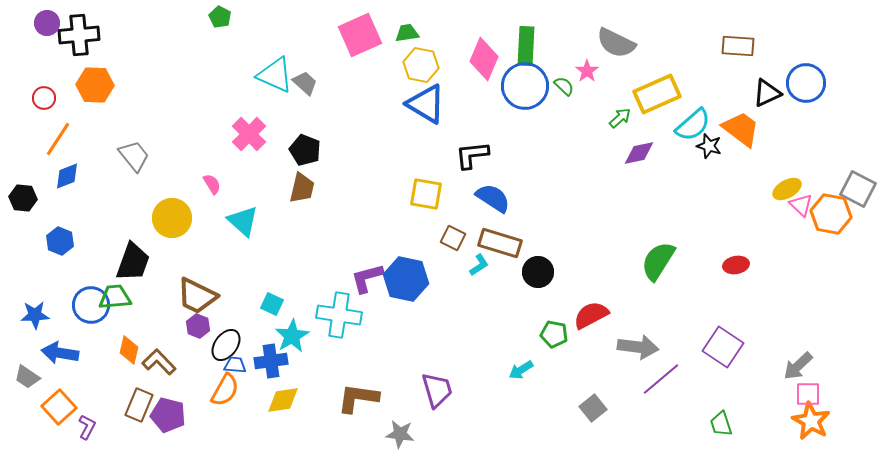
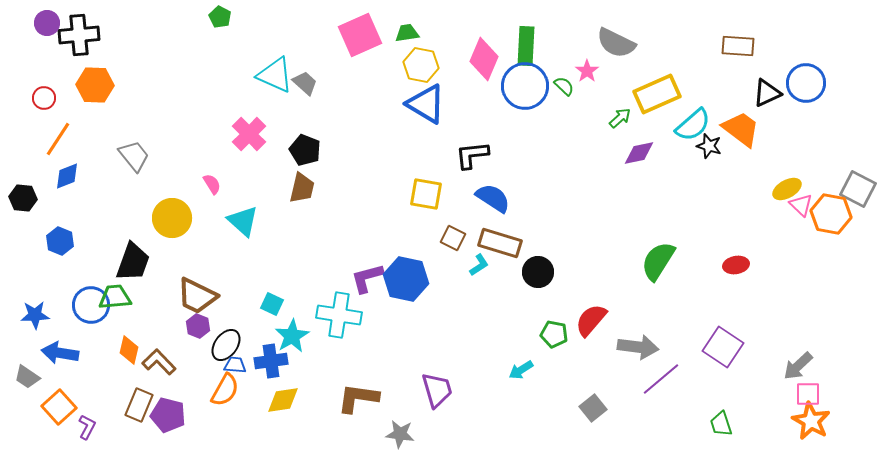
red semicircle at (591, 315): moved 5 px down; rotated 21 degrees counterclockwise
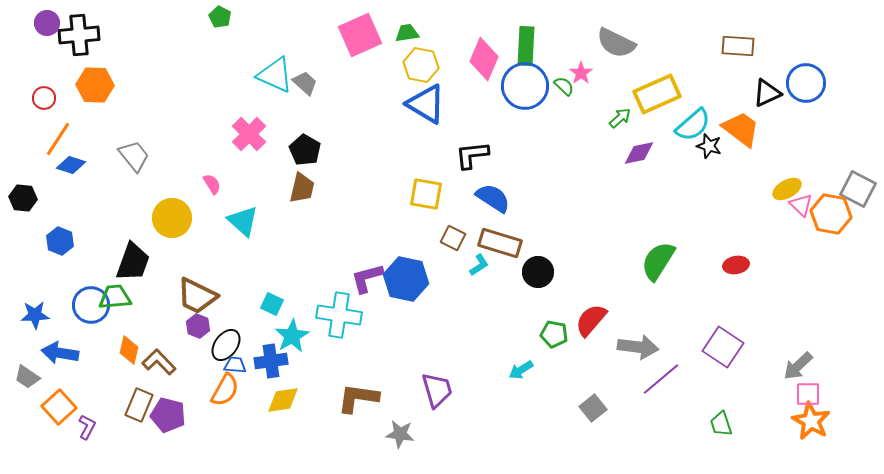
pink star at (587, 71): moved 6 px left, 2 px down
black pentagon at (305, 150): rotated 8 degrees clockwise
blue diamond at (67, 176): moved 4 px right, 11 px up; rotated 40 degrees clockwise
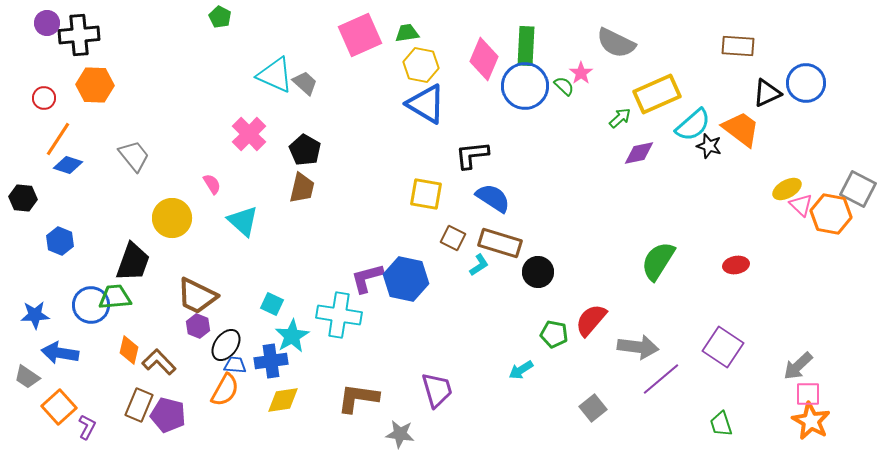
blue diamond at (71, 165): moved 3 px left
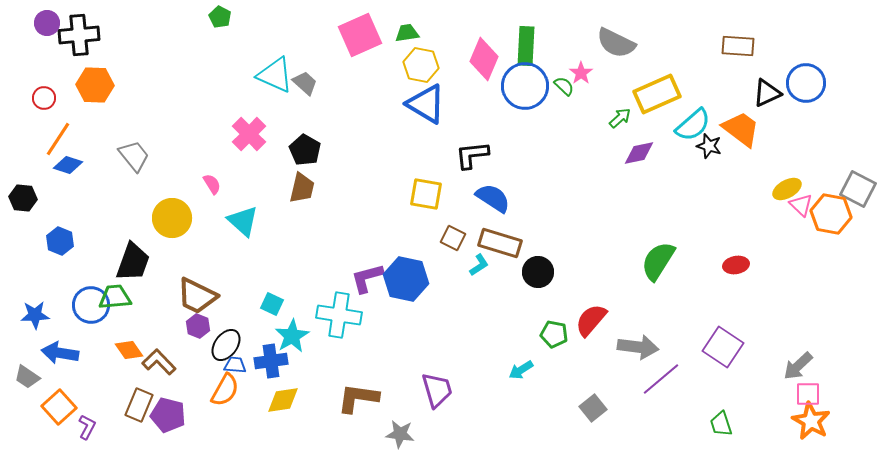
orange diamond at (129, 350): rotated 48 degrees counterclockwise
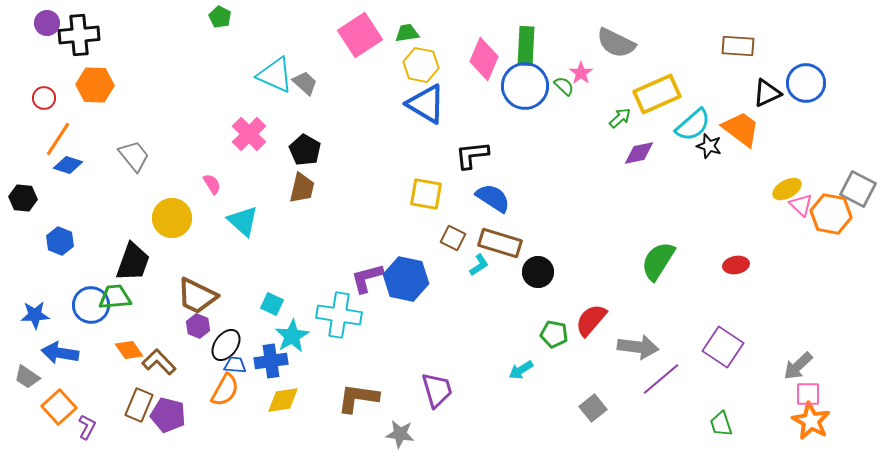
pink square at (360, 35): rotated 9 degrees counterclockwise
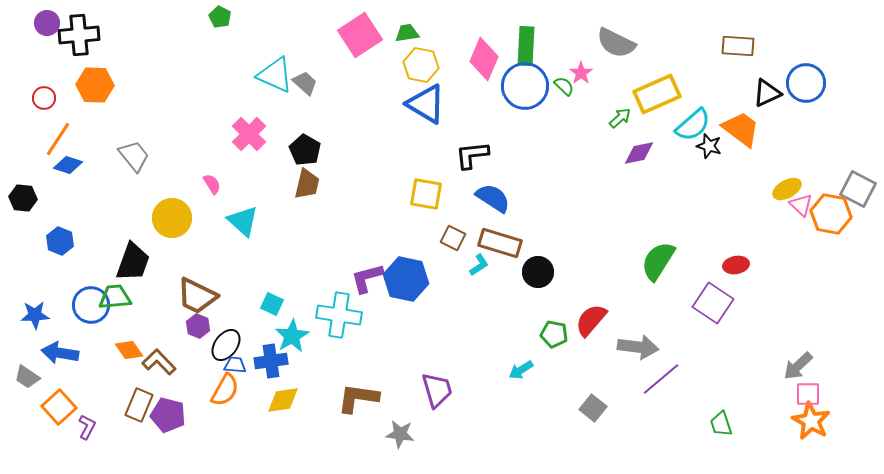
brown trapezoid at (302, 188): moved 5 px right, 4 px up
purple square at (723, 347): moved 10 px left, 44 px up
gray square at (593, 408): rotated 12 degrees counterclockwise
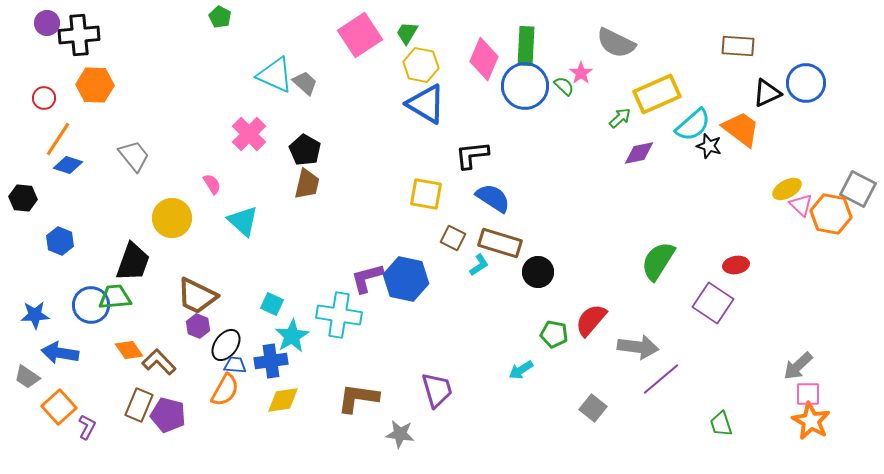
green trapezoid at (407, 33): rotated 50 degrees counterclockwise
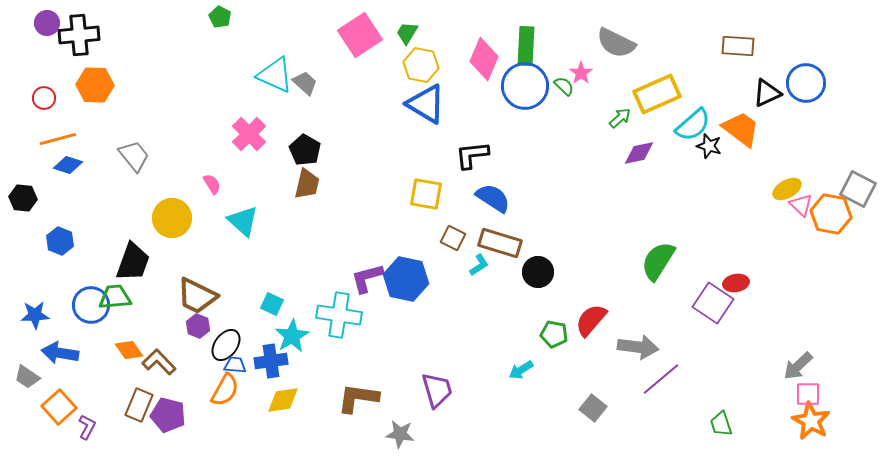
orange line at (58, 139): rotated 42 degrees clockwise
red ellipse at (736, 265): moved 18 px down
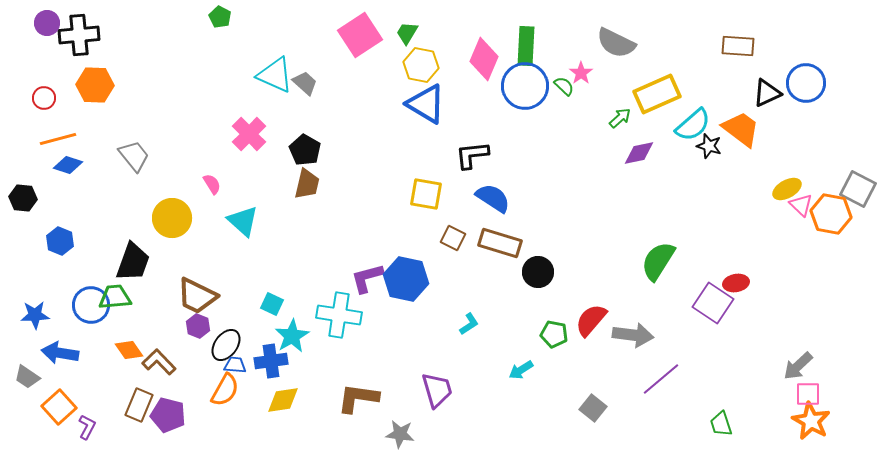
cyan L-shape at (479, 265): moved 10 px left, 59 px down
gray arrow at (638, 347): moved 5 px left, 12 px up
